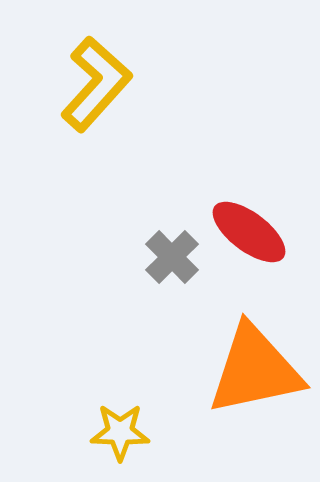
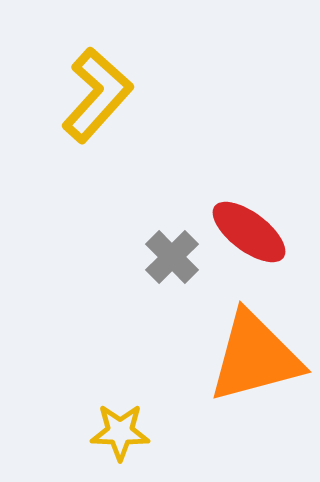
yellow L-shape: moved 1 px right, 11 px down
orange triangle: moved 13 px up; rotated 3 degrees counterclockwise
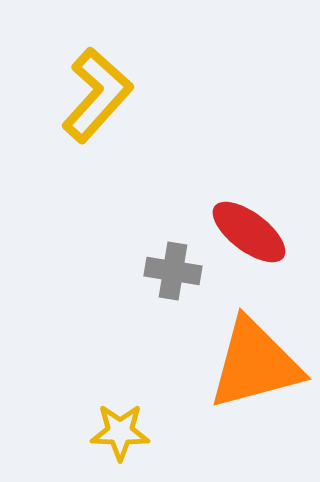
gray cross: moved 1 px right, 14 px down; rotated 36 degrees counterclockwise
orange triangle: moved 7 px down
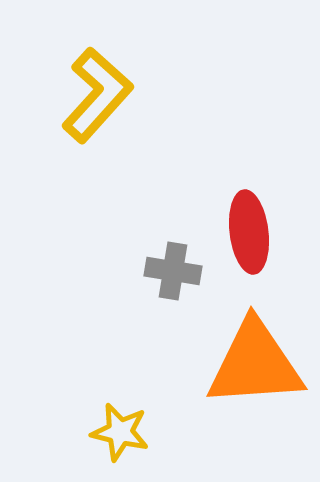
red ellipse: rotated 46 degrees clockwise
orange triangle: rotated 11 degrees clockwise
yellow star: rotated 12 degrees clockwise
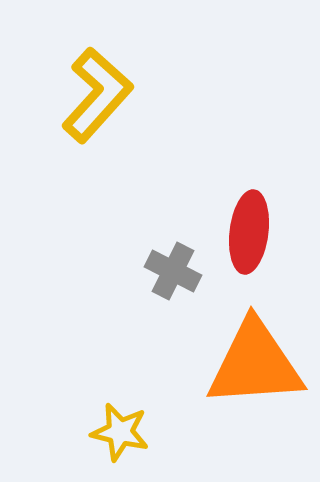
red ellipse: rotated 14 degrees clockwise
gray cross: rotated 18 degrees clockwise
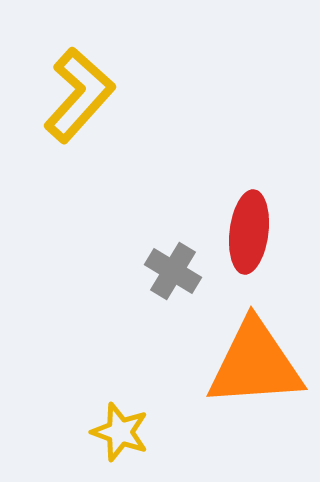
yellow L-shape: moved 18 px left
gray cross: rotated 4 degrees clockwise
yellow star: rotated 6 degrees clockwise
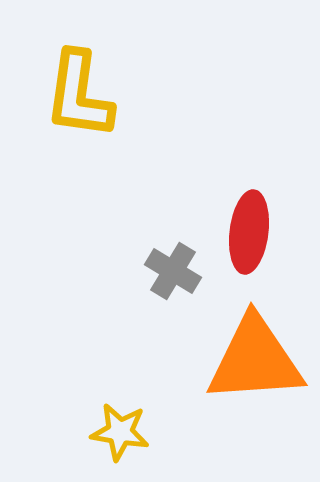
yellow L-shape: rotated 146 degrees clockwise
orange triangle: moved 4 px up
yellow star: rotated 10 degrees counterclockwise
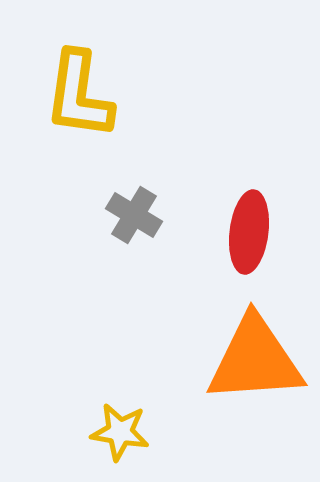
gray cross: moved 39 px left, 56 px up
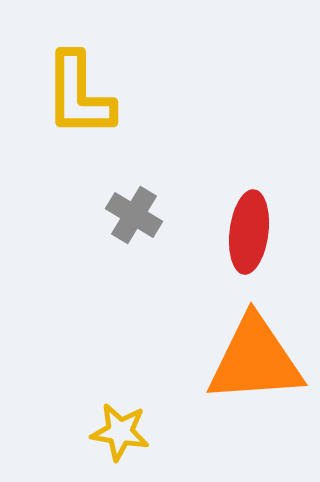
yellow L-shape: rotated 8 degrees counterclockwise
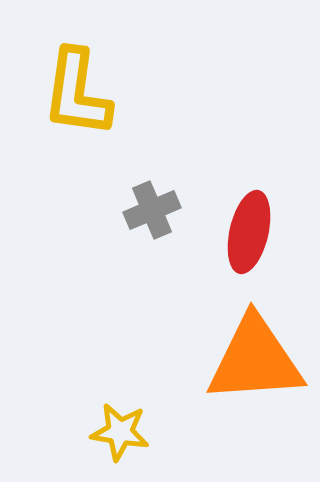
yellow L-shape: moved 2 px left, 2 px up; rotated 8 degrees clockwise
gray cross: moved 18 px right, 5 px up; rotated 36 degrees clockwise
red ellipse: rotated 6 degrees clockwise
